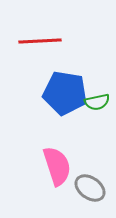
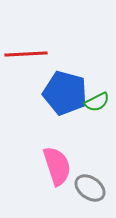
red line: moved 14 px left, 13 px down
blue pentagon: rotated 6 degrees clockwise
green semicircle: rotated 15 degrees counterclockwise
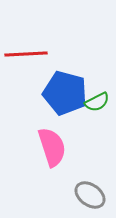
pink semicircle: moved 5 px left, 19 px up
gray ellipse: moved 7 px down
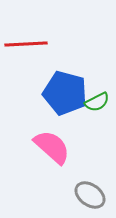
red line: moved 10 px up
pink semicircle: rotated 30 degrees counterclockwise
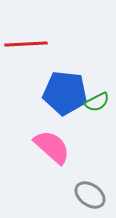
blue pentagon: rotated 9 degrees counterclockwise
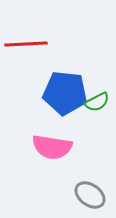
pink semicircle: rotated 147 degrees clockwise
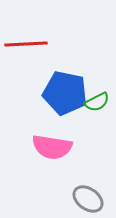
blue pentagon: rotated 6 degrees clockwise
gray ellipse: moved 2 px left, 4 px down
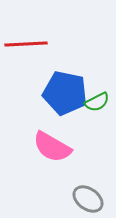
pink semicircle: rotated 21 degrees clockwise
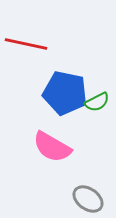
red line: rotated 15 degrees clockwise
